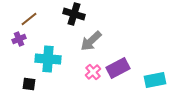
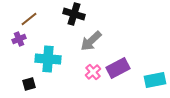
black square: rotated 24 degrees counterclockwise
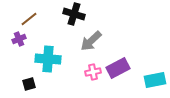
pink cross: rotated 28 degrees clockwise
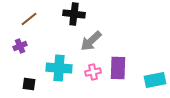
black cross: rotated 10 degrees counterclockwise
purple cross: moved 1 px right, 7 px down
cyan cross: moved 11 px right, 9 px down
purple rectangle: rotated 60 degrees counterclockwise
black square: rotated 24 degrees clockwise
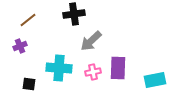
black cross: rotated 15 degrees counterclockwise
brown line: moved 1 px left, 1 px down
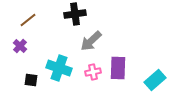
black cross: moved 1 px right
purple cross: rotated 24 degrees counterclockwise
cyan cross: rotated 15 degrees clockwise
cyan rectangle: rotated 30 degrees counterclockwise
black square: moved 2 px right, 4 px up
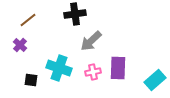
purple cross: moved 1 px up
